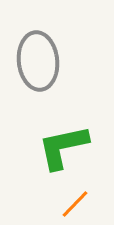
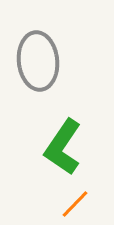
green L-shape: rotated 44 degrees counterclockwise
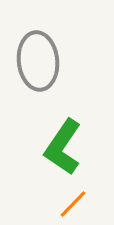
orange line: moved 2 px left
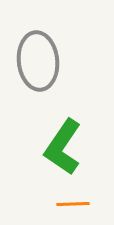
orange line: rotated 44 degrees clockwise
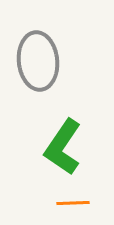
orange line: moved 1 px up
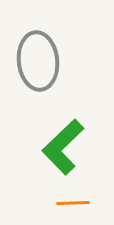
green L-shape: rotated 12 degrees clockwise
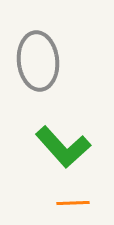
green L-shape: rotated 88 degrees counterclockwise
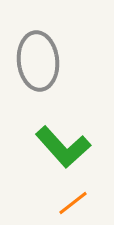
orange line: rotated 36 degrees counterclockwise
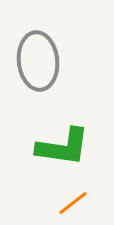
green L-shape: rotated 40 degrees counterclockwise
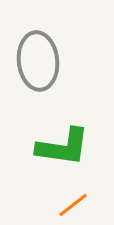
orange line: moved 2 px down
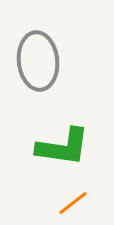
orange line: moved 2 px up
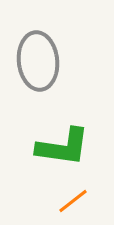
orange line: moved 2 px up
